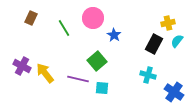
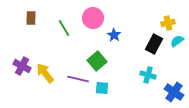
brown rectangle: rotated 24 degrees counterclockwise
cyan semicircle: rotated 16 degrees clockwise
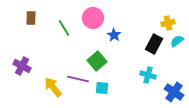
yellow arrow: moved 8 px right, 14 px down
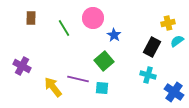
black rectangle: moved 2 px left, 3 px down
green square: moved 7 px right
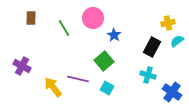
cyan square: moved 5 px right; rotated 24 degrees clockwise
blue cross: moved 2 px left
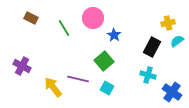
brown rectangle: rotated 64 degrees counterclockwise
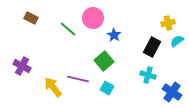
green line: moved 4 px right, 1 px down; rotated 18 degrees counterclockwise
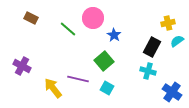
cyan cross: moved 4 px up
yellow arrow: moved 1 px down
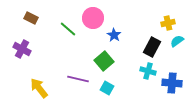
purple cross: moved 17 px up
yellow arrow: moved 14 px left
blue cross: moved 9 px up; rotated 30 degrees counterclockwise
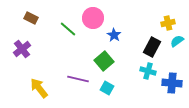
purple cross: rotated 24 degrees clockwise
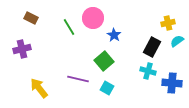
green line: moved 1 px right, 2 px up; rotated 18 degrees clockwise
purple cross: rotated 24 degrees clockwise
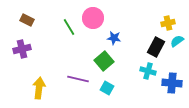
brown rectangle: moved 4 px left, 2 px down
blue star: moved 3 px down; rotated 24 degrees counterclockwise
black rectangle: moved 4 px right
yellow arrow: rotated 45 degrees clockwise
